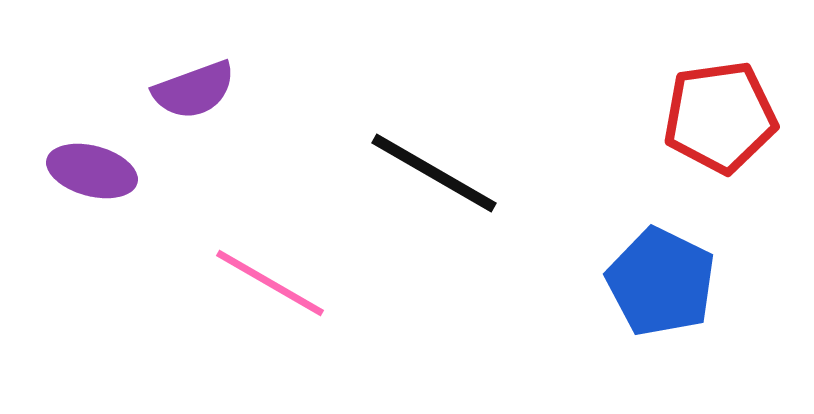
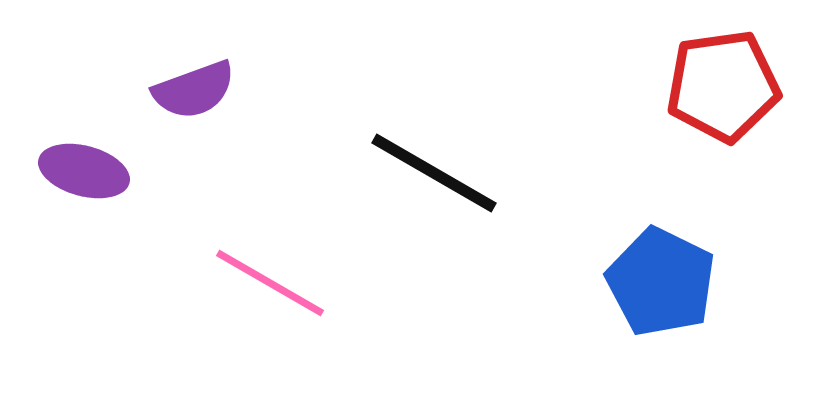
red pentagon: moved 3 px right, 31 px up
purple ellipse: moved 8 px left
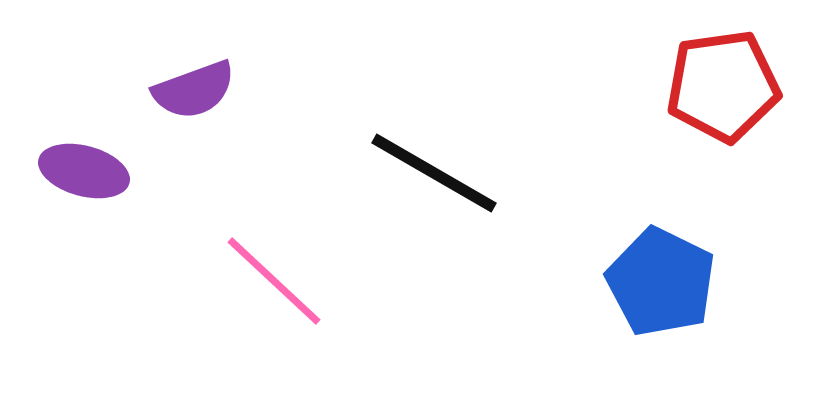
pink line: moved 4 px right, 2 px up; rotated 13 degrees clockwise
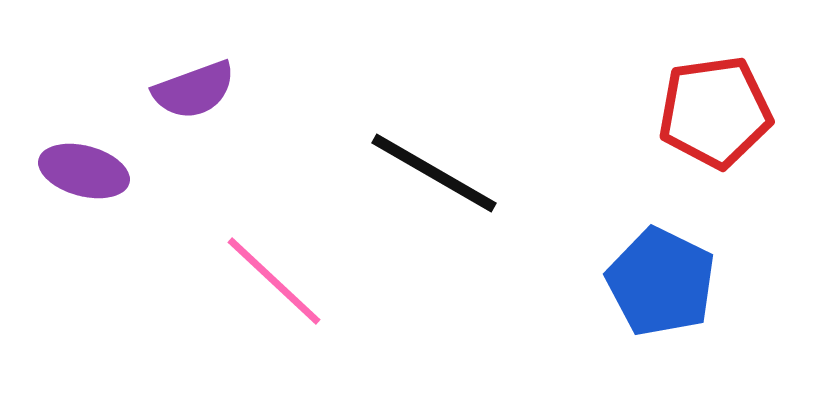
red pentagon: moved 8 px left, 26 px down
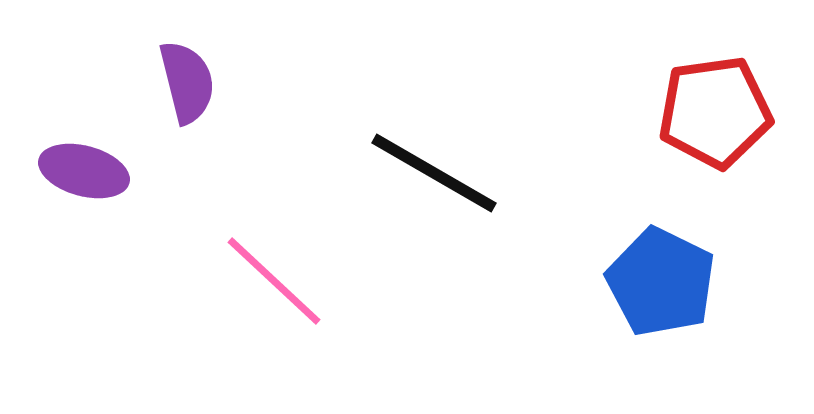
purple semicircle: moved 7 px left, 8 px up; rotated 84 degrees counterclockwise
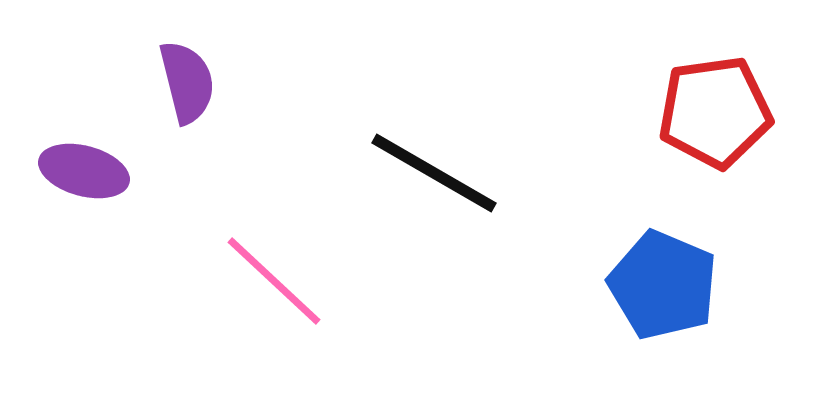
blue pentagon: moved 2 px right, 3 px down; rotated 3 degrees counterclockwise
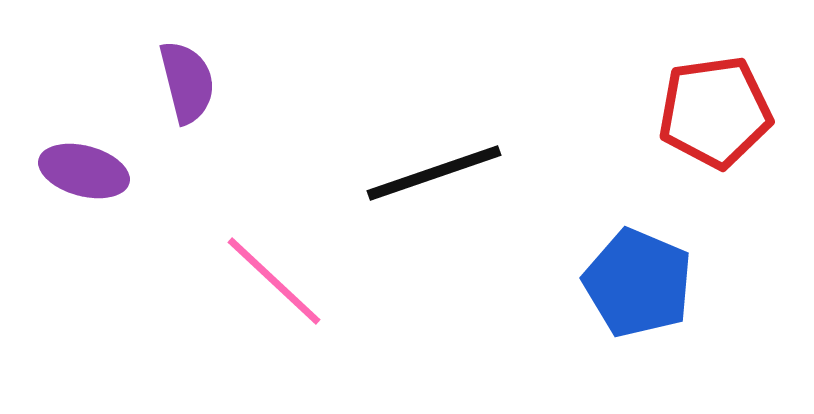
black line: rotated 49 degrees counterclockwise
blue pentagon: moved 25 px left, 2 px up
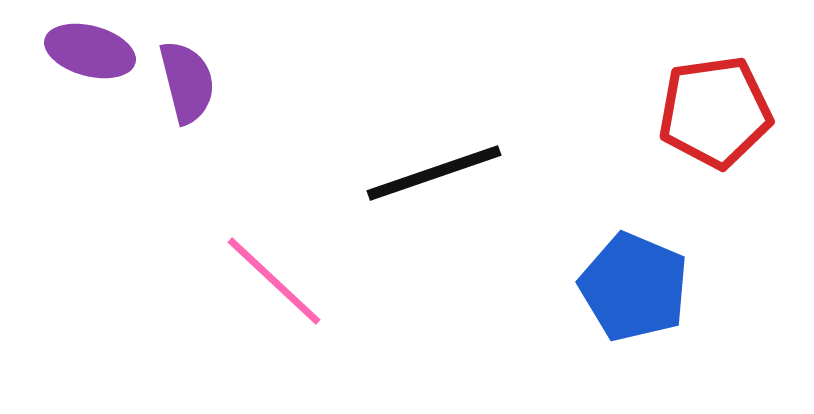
purple ellipse: moved 6 px right, 120 px up
blue pentagon: moved 4 px left, 4 px down
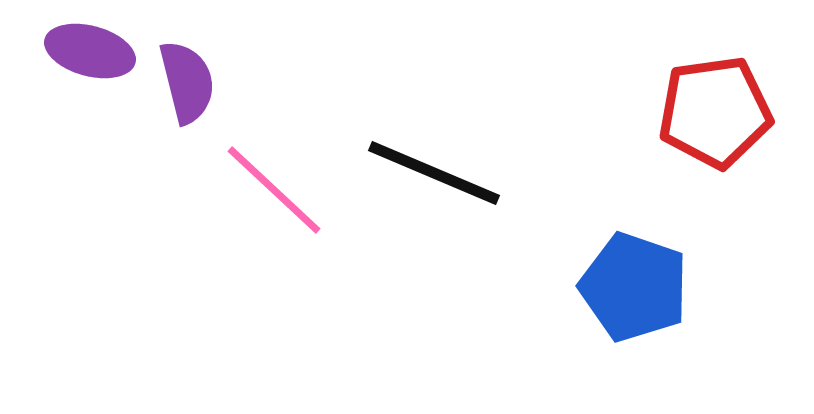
black line: rotated 42 degrees clockwise
pink line: moved 91 px up
blue pentagon: rotated 4 degrees counterclockwise
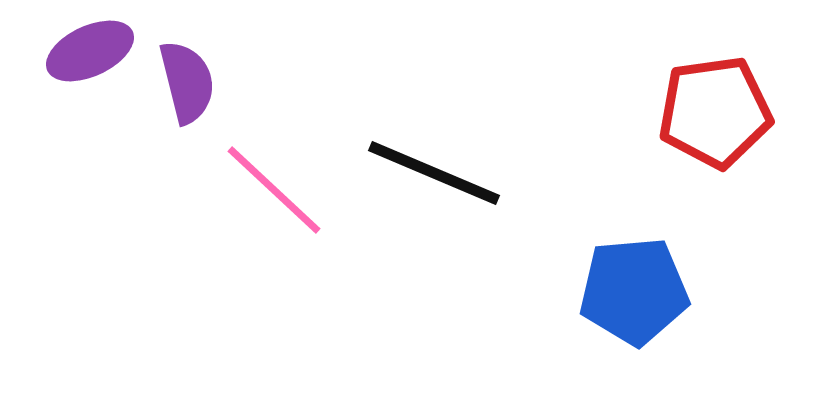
purple ellipse: rotated 40 degrees counterclockwise
blue pentagon: moved 4 px down; rotated 24 degrees counterclockwise
